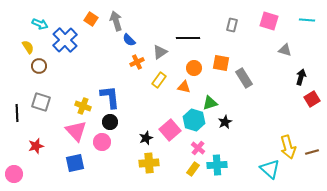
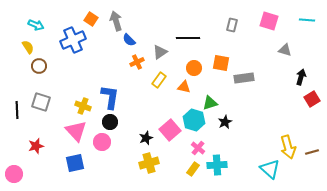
cyan arrow at (40, 24): moved 4 px left, 1 px down
blue cross at (65, 40): moved 8 px right; rotated 20 degrees clockwise
gray rectangle at (244, 78): rotated 66 degrees counterclockwise
blue L-shape at (110, 97): rotated 15 degrees clockwise
black line at (17, 113): moved 3 px up
yellow cross at (149, 163): rotated 12 degrees counterclockwise
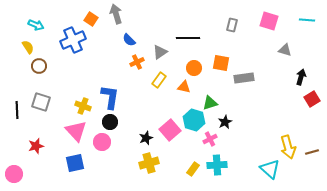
gray arrow at (116, 21): moved 7 px up
pink cross at (198, 148): moved 12 px right, 9 px up; rotated 24 degrees clockwise
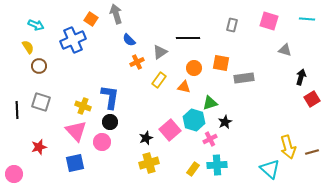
cyan line at (307, 20): moved 1 px up
red star at (36, 146): moved 3 px right, 1 px down
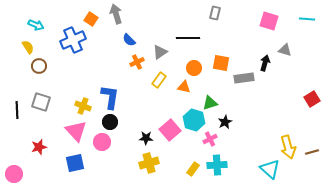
gray rectangle at (232, 25): moved 17 px left, 12 px up
black arrow at (301, 77): moved 36 px left, 14 px up
black star at (146, 138): rotated 24 degrees clockwise
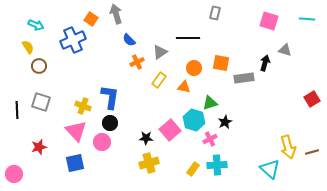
black circle at (110, 122): moved 1 px down
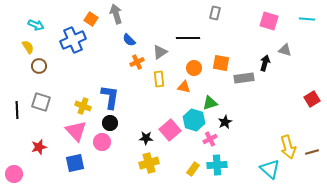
yellow rectangle at (159, 80): moved 1 px up; rotated 42 degrees counterclockwise
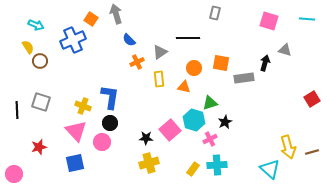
brown circle at (39, 66): moved 1 px right, 5 px up
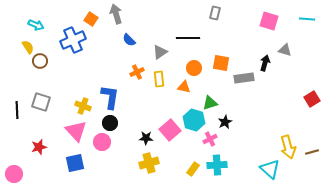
orange cross at (137, 62): moved 10 px down
